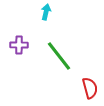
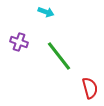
cyan arrow: rotated 98 degrees clockwise
purple cross: moved 3 px up; rotated 18 degrees clockwise
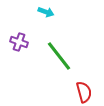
red semicircle: moved 6 px left, 4 px down
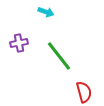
purple cross: moved 1 px down; rotated 30 degrees counterclockwise
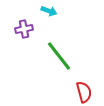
cyan arrow: moved 3 px right, 1 px up
purple cross: moved 5 px right, 14 px up
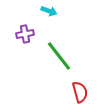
purple cross: moved 1 px right, 5 px down
red semicircle: moved 4 px left
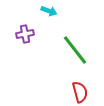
green line: moved 16 px right, 6 px up
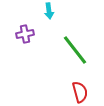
cyan arrow: rotated 63 degrees clockwise
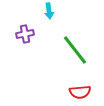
red semicircle: rotated 100 degrees clockwise
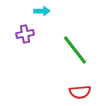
cyan arrow: moved 7 px left; rotated 84 degrees counterclockwise
